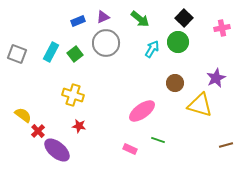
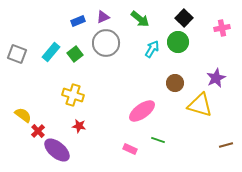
cyan rectangle: rotated 12 degrees clockwise
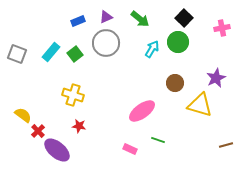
purple triangle: moved 3 px right
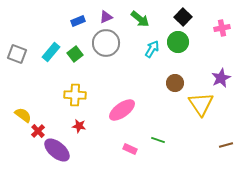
black square: moved 1 px left, 1 px up
purple star: moved 5 px right
yellow cross: moved 2 px right; rotated 15 degrees counterclockwise
yellow triangle: moved 1 px right, 1 px up; rotated 40 degrees clockwise
pink ellipse: moved 20 px left, 1 px up
